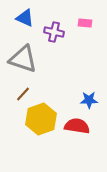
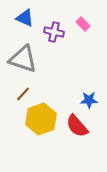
pink rectangle: moved 2 px left, 1 px down; rotated 40 degrees clockwise
red semicircle: rotated 140 degrees counterclockwise
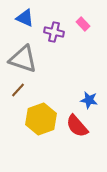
brown line: moved 5 px left, 4 px up
blue star: rotated 12 degrees clockwise
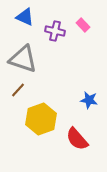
blue triangle: moved 1 px up
pink rectangle: moved 1 px down
purple cross: moved 1 px right, 1 px up
red semicircle: moved 13 px down
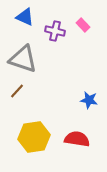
brown line: moved 1 px left, 1 px down
yellow hexagon: moved 7 px left, 18 px down; rotated 12 degrees clockwise
red semicircle: rotated 140 degrees clockwise
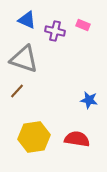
blue triangle: moved 2 px right, 3 px down
pink rectangle: rotated 24 degrees counterclockwise
gray triangle: moved 1 px right
